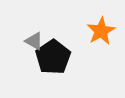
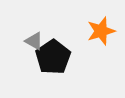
orange star: rotated 12 degrees clockwise
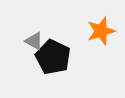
black pentagon: rotated 12 degrees counterclockwise
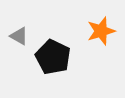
gray triangle: moved 15 px left, 5 px up
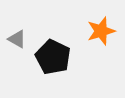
gray triangle: moved 2 px left, 3 px down
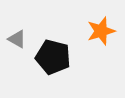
black pentagon: rotated 12 degrees counterclockwise
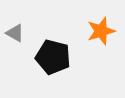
gray triangle: moved 2 px left, 6 px up
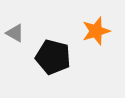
orange star: moved 5 px left
